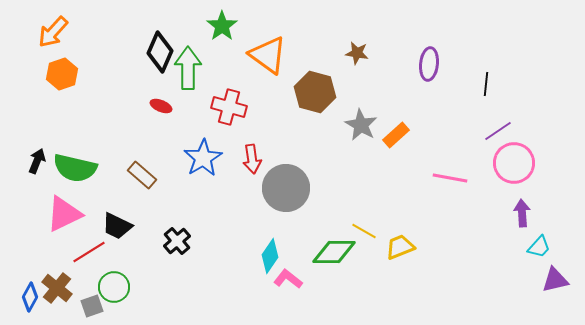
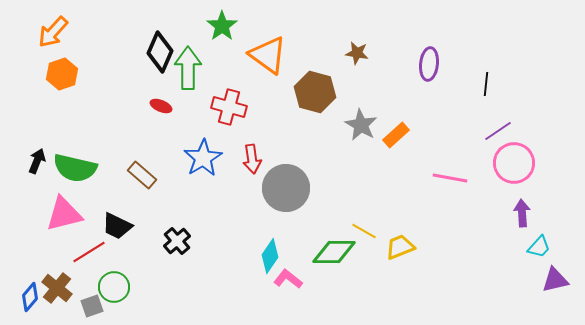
pink triangle: rotated 12 degrees clockwise
blue diamond: rotated 12 degrees clockwise
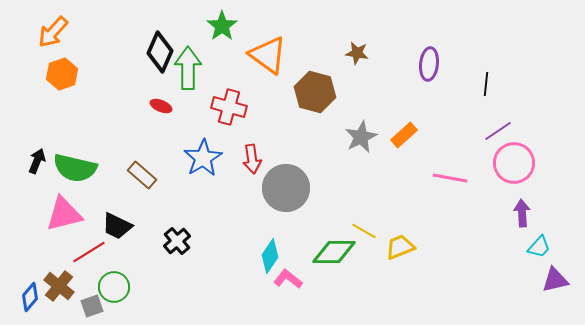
gray star: moved 12 px down; rotated 16 degrees clockwise
orange rectangle: moved 8 px right
brown cross: moved 2 px right, 2 px up
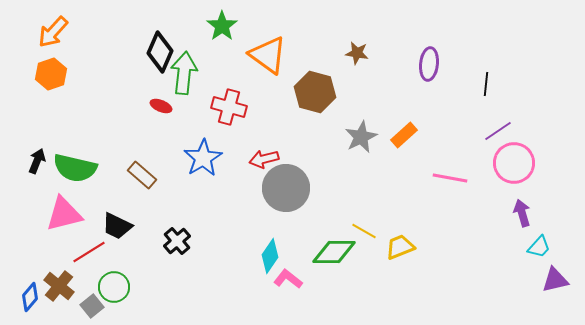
green arrow: moved 4 px left, 5 px down; rotated 6 degrees clockwise
orange hexagon: moved 11 px left
red arrow: moved 12 px right; rotated 84 degrees clockwise
purple arrow: rotated 12 degrees counterclockwise
gray square: rotated 20 degrees counterclockwise
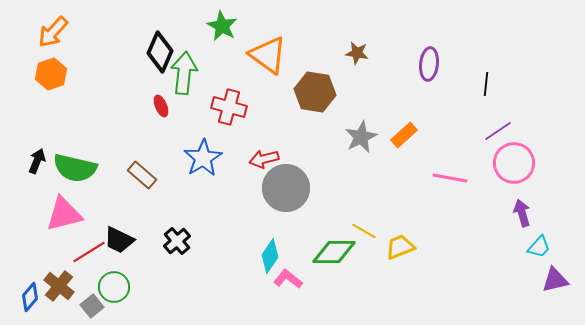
green star: rotated 8 degrees counterclockwise
brown hexagon: rotated 6 degrees counterclockwise
red ellipse: rotated 45 degrees clockwise
black trapezoid: moved 2 px right, 14 px down
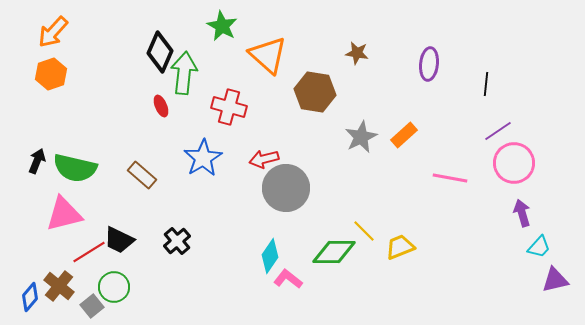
orange triangle: rotated 6 degrees clockwise
yellow line: rotated 15 degrees clockwise
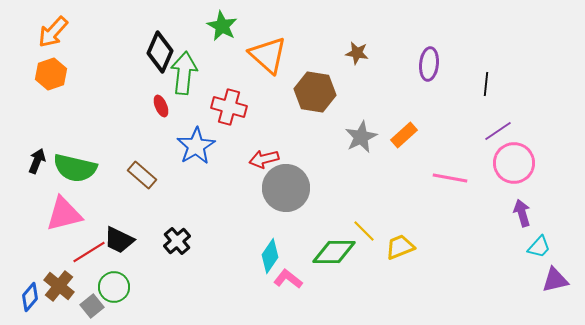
blue star: moved 7 px left, 12 px up
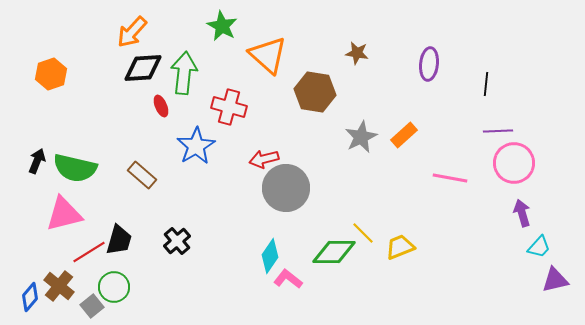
orange arrow: moved 79 px right
black diamond: moved 17 px left, 16 px down; rotated 63 degrees clockwise
purple line: rotated 32 degrees clockwise
yellow line: moved 1 px left, 2 px down
black trapezoid: rotated 100 degrees counterclockwise
